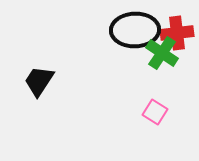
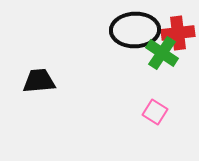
red cross: moved 1 px right
black trapezoid: rotated 52 degrees clockwise
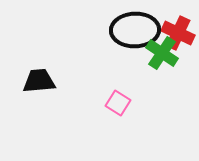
red cross: rotated 32 degrees clockwise
pink square: moved 37 px left, 9 px up
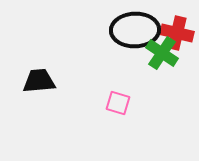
red cross: moved 1 px left; rotated 12 degrees counterclockwise
pink square: rotated 15 degrees counterclockwise
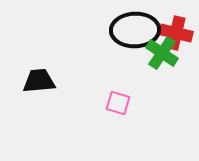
red cross: moved 1 px left
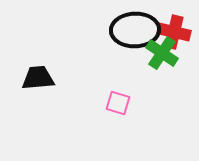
red cross: moved 2 px left, 1 px up
black trapezoid: moved 1 px left, 3 px up
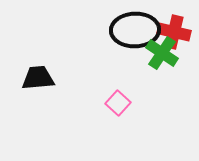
pink square: rotated 25 degrees clockwise
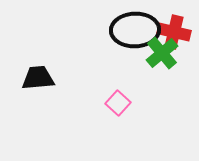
green cross: rotated 16 degrees clockwise
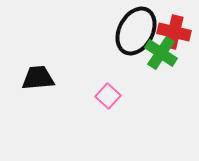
black ellipse: moved 1 px right, 1 px down; rotated 60 degrees counterclockwise
green cross: moved 1 px left; rotated 16 degrees counterclockwise
pink square: moved 10 px left, 7 px up
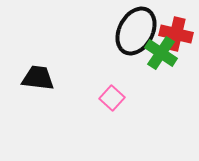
red cross: moved 2 px right, 2 px down
black trapezoid: rotated 12 degrees clockwise
pink square: moved 4 px right, 2 px down
